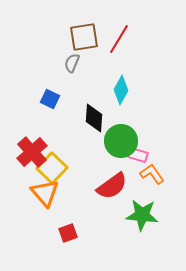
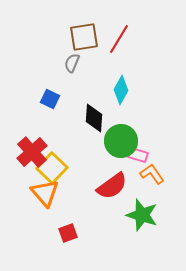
green star: rotated 12 degrees clockwise
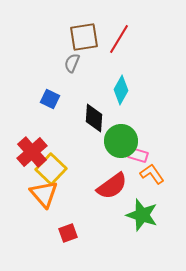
yellow square: moved 1 px left, 1 px down
orange triangle: moved 1 px left, 1 px down
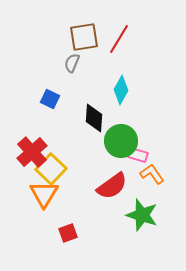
orange triangle: rotated 12 degrees clockwise
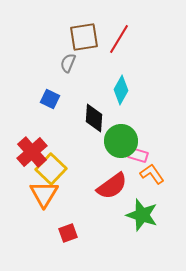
gray semicircle: moved 4 px left
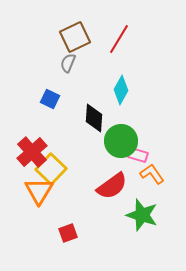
brown square: moved 9 px left; rotated 16 degrees counterclockwise
orange triangle: moved 5 px left, 3 px up
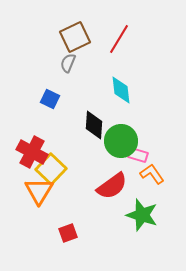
cyan diamond: rotated 36 degrees counterclockwise
black diamond: moved 7 px down
red cross: rotated 20 degrees counterclockwise
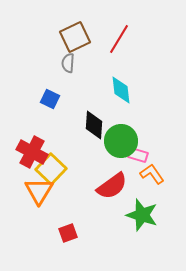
gray semicircle: rotated 18 degrees counterclockwise
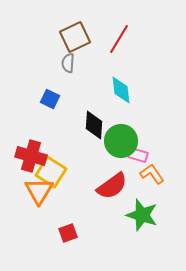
red cross: moved 1 px left, 4 px down; rotated 12 degrees counterclockwise
yellow square: moved 3 px down; rotated 12 degrees counterclockwise
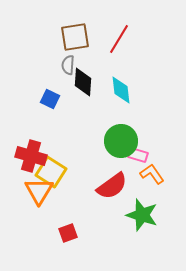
brown square: rotated 16 degrees clockwise
gray semicircle: moved 2 px down
black diamond: moved 11 px left, 43 px up
